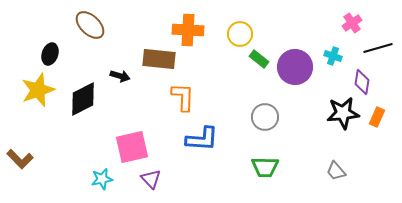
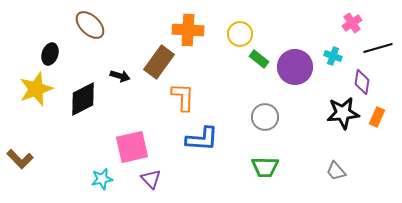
brown rectangle: moved 3 px down; rotated 60 degrees counterclockwise
yellow star: moved 2 px left, 1 px up
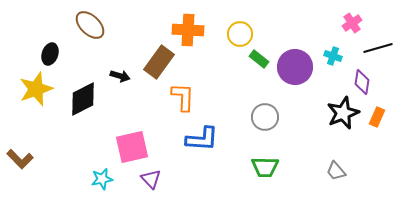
black star: rotated 16 degrees counterclockwise
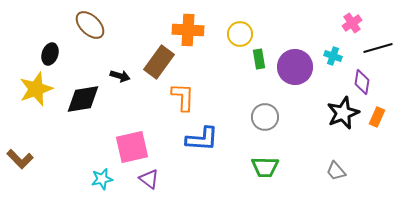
green rectangle: rotated 42 degrees clockwise
black diamond: rotated 18 degrees clockwise
purple triangle: moved 2 px left; rotated 10 degrees counterclockwise
